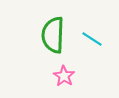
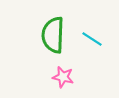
pink star: moved 1 px left, 1 px down; rotated 20 degrees counterclockwise
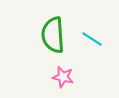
green semicircle: rotated 6 degrees counterclockwise
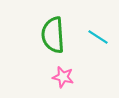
cyan line: moved 6 px right, 2 px up
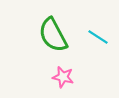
green semicircle: rotated 24 degrees counterclockwise
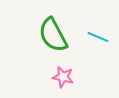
cyan line: rotated 10 degrees counterclockwise
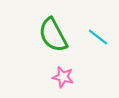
cyan line: rotated 15 degrees clockwise
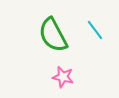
cyan line: moved 3 px left, 7 px up; rotated 15 degrees clockwise
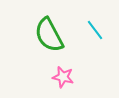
green semicircle: moved 4 px left
